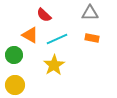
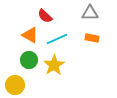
red semicircle: moved 1 px right, 1 px down
green circle: moved 15 px right, 5 px down
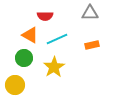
red semicircle: rotated 42 degrees counterclockwise
orange rectangle: moved 7 px down; rotated 24 degrees counterclockwise
green circle: moved 5 px left, 2 px up
yellow star: moved 2 px down
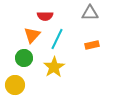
orange triangle: moved 2 px right; rotated 42 degrees clockwise
cyan line: rotated 40 degrees counterclockwise
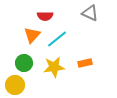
gray triangle: rotated 24 degrees clockwise
cyan line: rotated 25 degrees clockwise
orange rectangle: moved 7 px left, 18 px down
green circle: moved 5 px down
yellow star: rotated 25 degrees clockwise
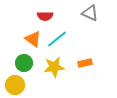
orange triangle: moved 1 px right, 4 px down; rotated 36 degrees counterclockwise
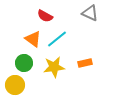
red semicircle: rotated 28 degrees clockwise
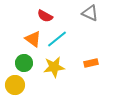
orange rectangle: moved 6 px right
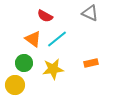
yellow star: moved 1 px left, 2 px down
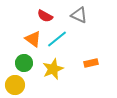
gray triangle: moved 11 px left, 2 px down
yellow star: rotated 15 degrees counterclockwise
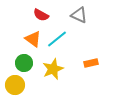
red semicircle: moved 4 px left, 1 px up
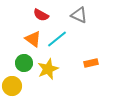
yellow star: moved 5 px left
yellow circle: moved 3 px left, 1 px down
